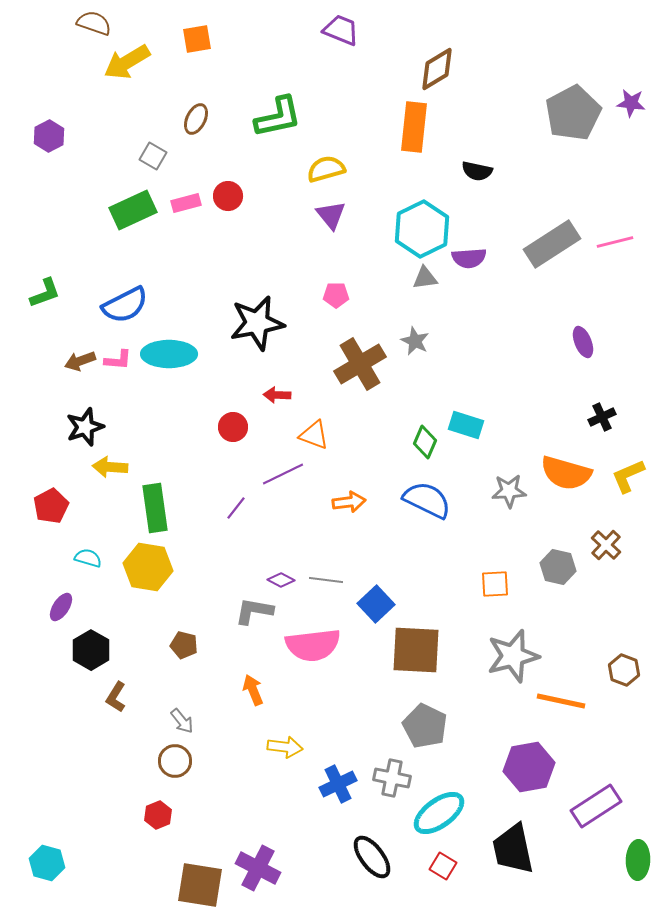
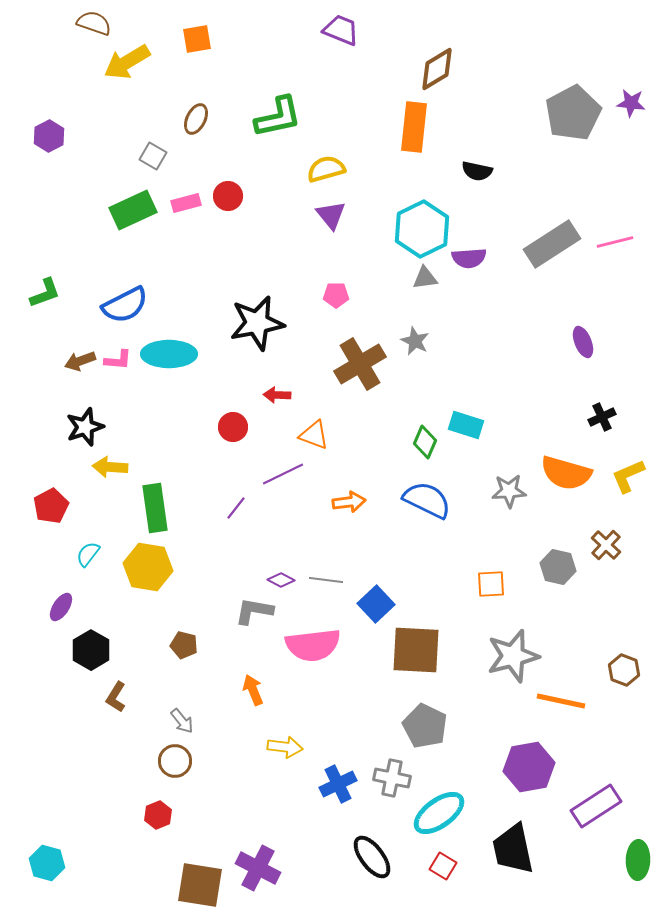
cyan semicircle at (88, 558): moved 4 px up; rotated 68 degrees counterclockwise
orange square at (495, 584): moved 4 px left
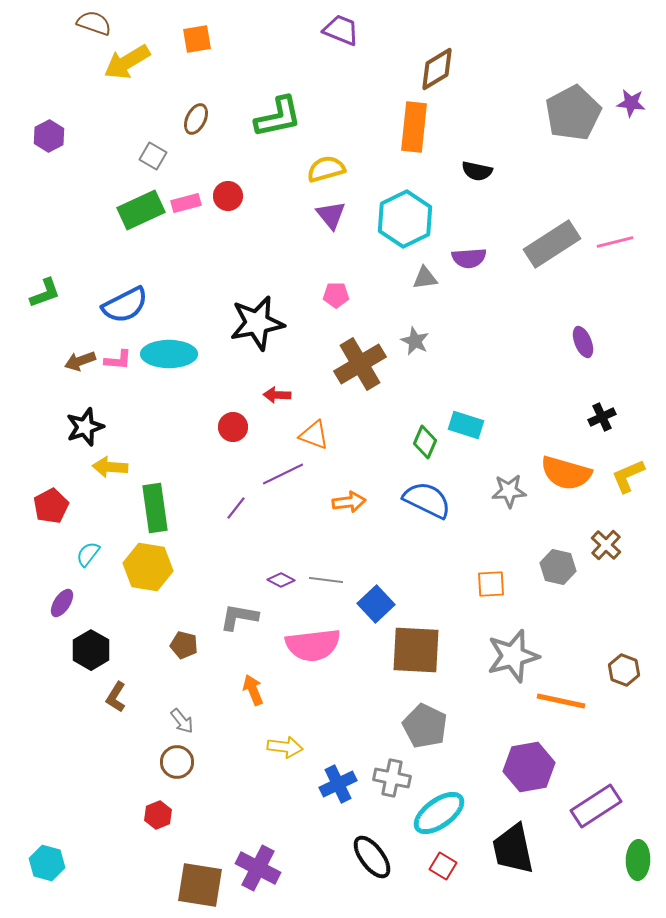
green rectangle at (133, 210): moved 8 px right
cyan hexagon at (422, 229): moved 17 px left, 10 px up
purple ellipse at (61, 607): moved 1 px right, 4 px up
gray L-shape at (254, 611): moved 15 px left, 6 px down
brown circle at (175, 761): moved 2 px right, 1 px down
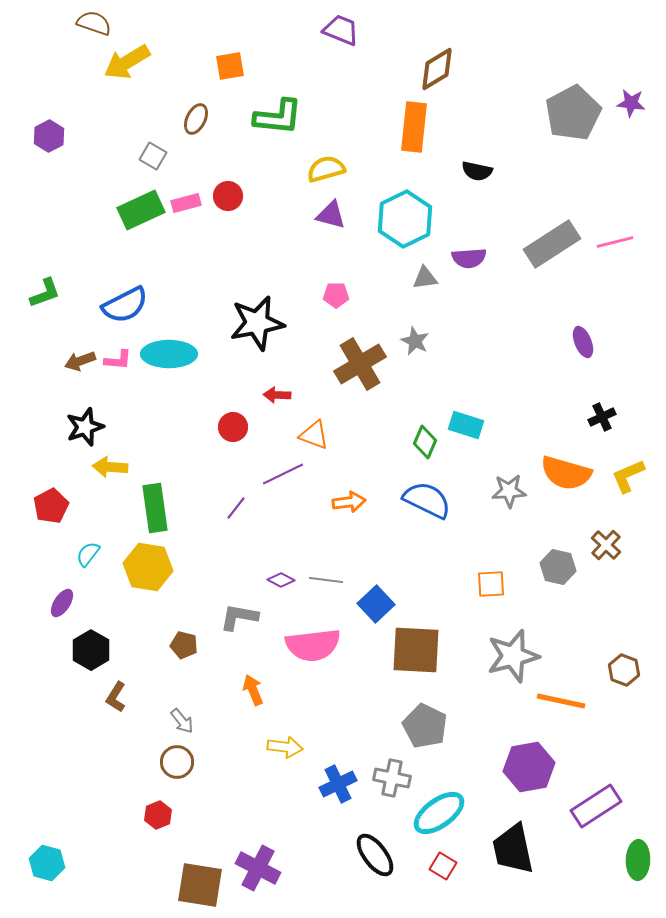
orange square at (197, 39): moved 33 px right, 27 px down
green L-shape at (278, 117): rotated 18 degrees clockwise
purple triangle at (331, 215): rotated 36 degrees counterclockwise
black ellipse at (372, 857): moved 3 px right, 2 px up
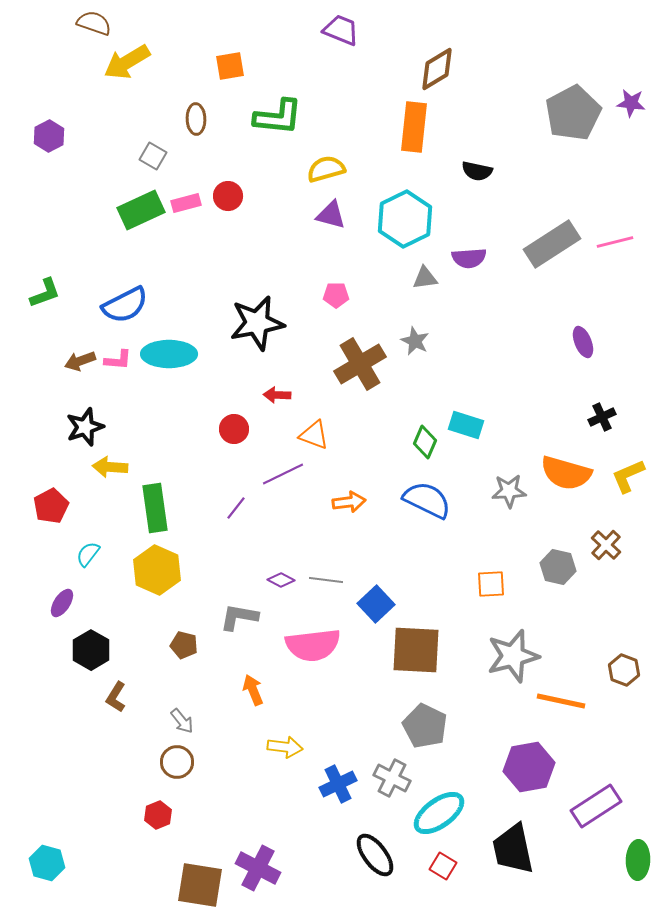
brown ellipse at (196, 119): rotated 28 degrees counterclockwise
red circle at (233, 427): moved 1 px right, 2 px down
yellow hexagon at (148, 567): moved 9 px right, 3 px down; rotated 15 degrees clockwise
gray cross at (392, 778): rotated 15 degrees clockwise
